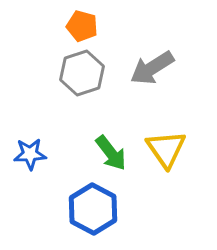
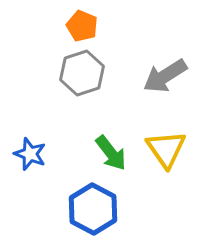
orange pentagon: rotated 8 degrees clockwise
gray arrow: moved 13 px right, 8 px down
blue star: rotated 24 degrees clockwise
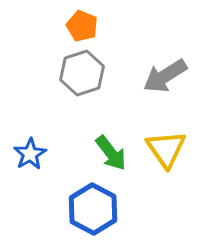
blue star: rotated 20 degrees clockwise
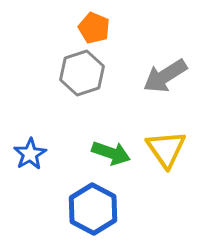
orange pentagon: moved 12 px right, 2 px down
green arrow: rotated 33 degrees counterclockwise
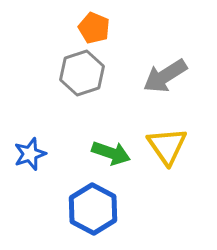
yellow triangle: moved 1 px right, 3 px up
blue star: rotated 12 degrees clockwise
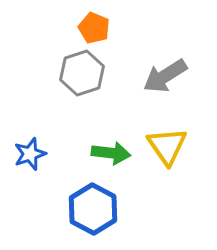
green arrow: rotated 12 degrees counterclockwise
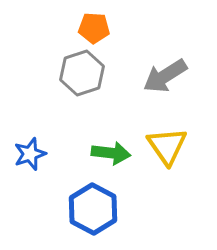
orange pentagon: rotated 20 degrees counterclockwise
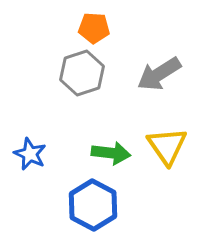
gray arrow: moved 6 px left, 2 px up
blue star: rotated 28 degrees counterclockwise
blue hexagon: moved 4 px up
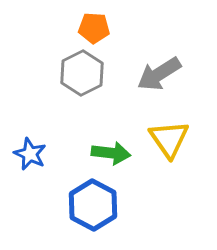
gray hexagon: rotated 9 degrees counterclockwise
yellow triangle: moved 2 px right, 7 px up
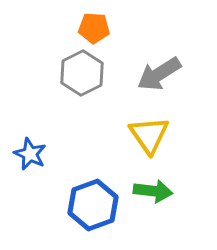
yellow triangle: moved 20 px left, 4 px up
green arrow: moved 42 px right, 38 px down
blue hexagon: rotated 12 degrees clockwise
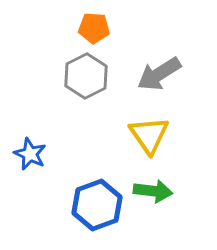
gray hexagon: moved 4 px right, 3 px down
blue hexagon: moved 4 px right
